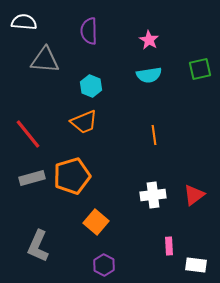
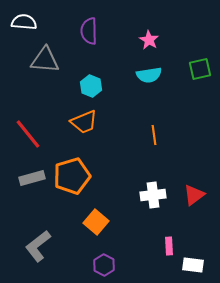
gray L-shape: rotated 28 degrees clockwise
white rectangle: moved 3 px left
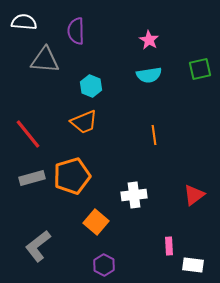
purple semicircle: moved 13 px left
white cross: moved 19 px left
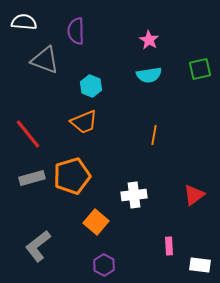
gray triangle: rotated 16 degrees clockwise
orange line: rotated 18 degrees clockwise
white rectangle: moved 7 px right
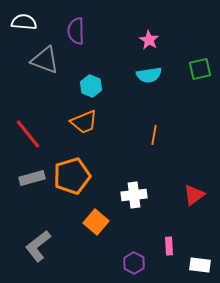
purple hexagon: moved 30 px right, 2 px up
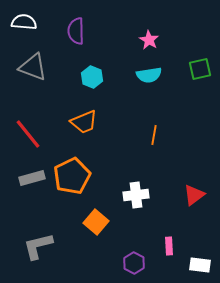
gray triangle: moved 12 px left, 7 px down
cyan hexagon: moved 1 px right, 9 px up
orange pentagon: rotated 9 degrees counterclockwise
white cross: moved 2 px right
gray L-shape: rotated 24 degrees clockwise
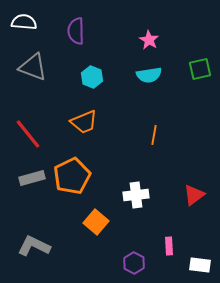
gray L-shape: moved 4 px left; rotated 40 degrees clockwise
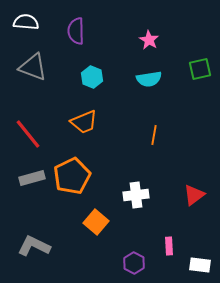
white semicircle: moved 2 px right
cyan semicircle: moved 4 px down
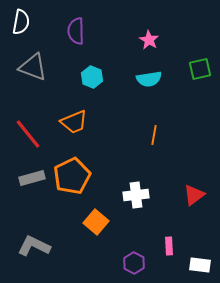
white semicircle: moved 5 px left; rotated 95 degrees clockwise
orange trapezoid: moved 10 px left
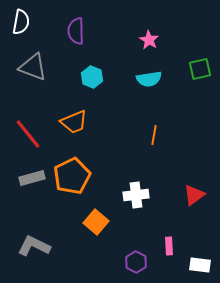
purple hexagon: moved 2 px right, 1 px up
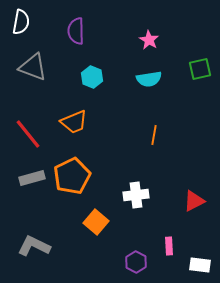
red triangle: moved 6 px down; rotated 10 degrees clockwise
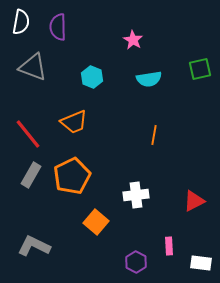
purple semicircle: moved 18 px left, 4 px up
pink star: moved 16 px left
gray rectangle: moved 1 px left, 3 px up; rotated 45 degrees counterclockwise
white rectangle: moved 1 px right, 2 px up
